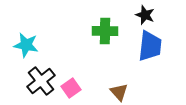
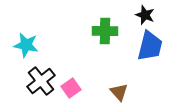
blue trapezoid: rotated 8 degrees clockwise
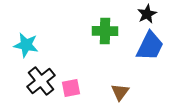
black star: moved 2 px right, 1 px up; rotated 24 degrees clockwise
blue trapezoid: rotated 12 degrees clockwise
pink square: rotated 24 degrees clockwise
brown triangle: moved 1 px right; rotated 18 degrees clockwise
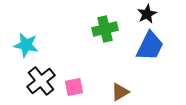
green cross: moved 2 px up; rotated 15 degrees counterclockwise
pink square: moved 3 px right, 1 px up
brown triangle: rotated 24 degrees clockwise
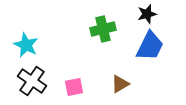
black star: rotated 12 degrees clockwise
green cross: moved 2 px left
cyan star: rotated 15 degrees clockwise
black cross: moved 9 px left; rotated 16 degrees counterclockwise
brown triangle: moved 8 px up
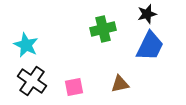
brown triangle: rotated 18 degrees clockwise
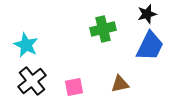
black cross: rotated 16 degrees clockwise
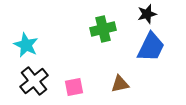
blue trapezoid: moved 1 px right, 1 px down
black cross: moved 2 px right
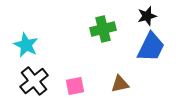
black star: moved 2 px down
pink square: moved 1 px right, 1 px up
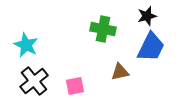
green cross: rotated 25 degrees clockwise
brown triangle: moved 12 px up
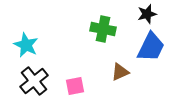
black star: moved 2 px up
brown triangle: rotated 12 degrees counterclockwise
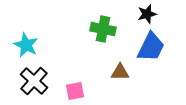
brown triangle: rotated 24 degrees clockwise
black cross: rotated 8 degrees counterclockwise
pink square: moved 5 px down
